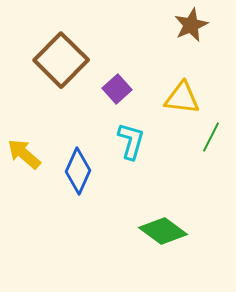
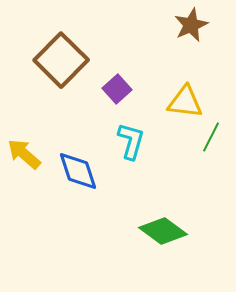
yellow triangle: moved 3 px right, 4 px down
blue diamond: rotated 42 degrees counterclockwise
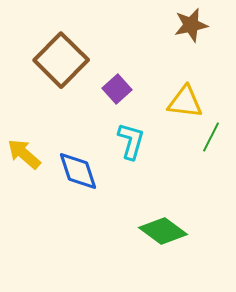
brown star: rotated 12 degrees clockwise
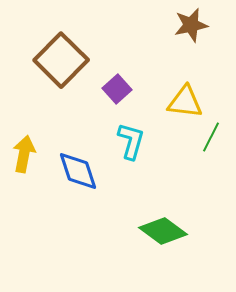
yellow arrow: rotated 60 degrees clockwise
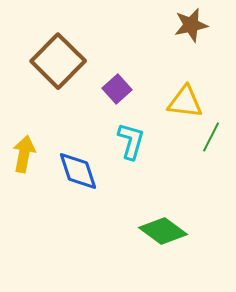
brown square: moved 3 px left, 1 px down
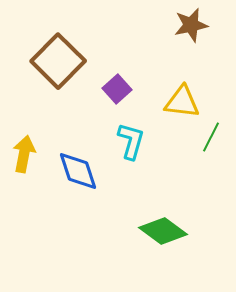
yellow triangle: moved 3 px left
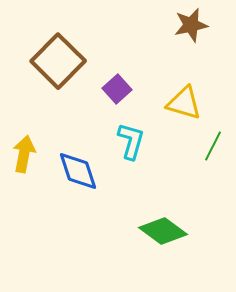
yellow triangle: moved 2 px right, 1 px down; rotated 9 degrees clockwise
green line: moved 2 px right, 9 px down
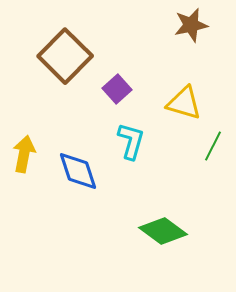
brown square: moved 7 px right, 5 px up
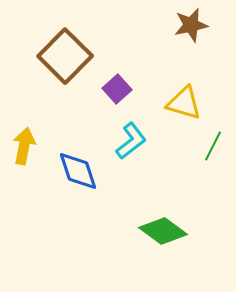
cyan L-shape: rotated 36 degrees clockwise
yellow arrow: moved 8 px up
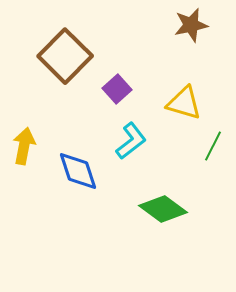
green diamond: moved 22 px up
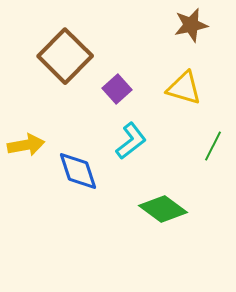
yellow triangle: moved 15 px up
yellow arrow: moved 2 px right, 1 px up; rotated 69 degrees clockwise
